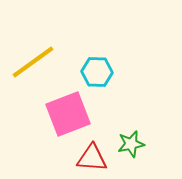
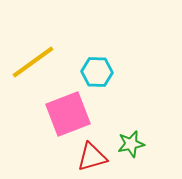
red triangle: moved 1 px up; rotated 20 degrees counterclockwise
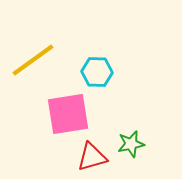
yellow line: moved 2 px up
pink square: rotated 12 degrees clockwise
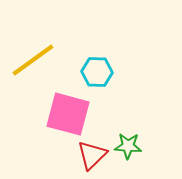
pink square: rotated 24 degrees clockwise
green star: moved 3 px left, 2 px down; rotated 16 degrees clockwise
red triangle: moved 2 px up; rotated 28 degrees counterclockwise
